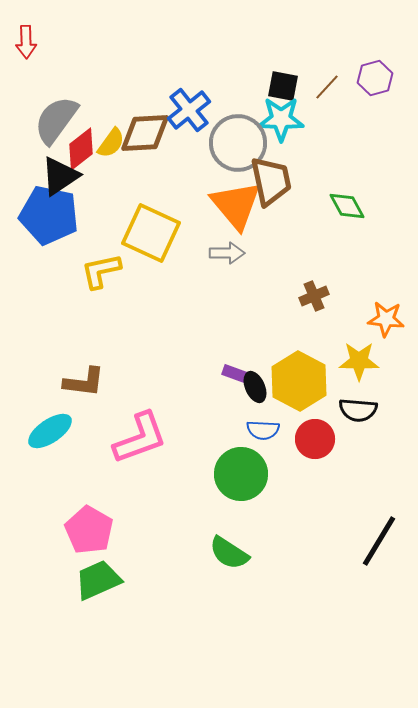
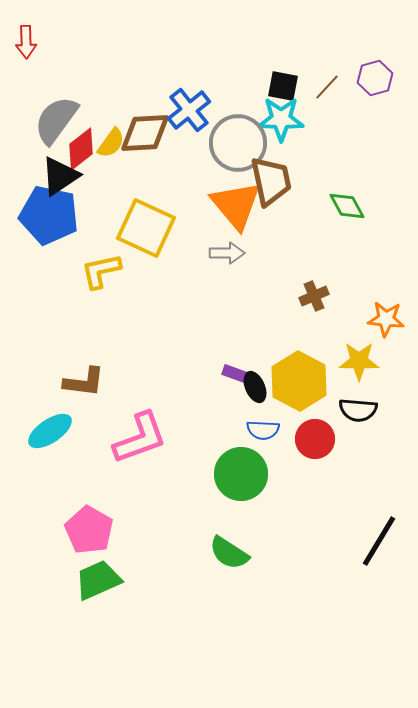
yellow square: moved 5 px left, 5 px up
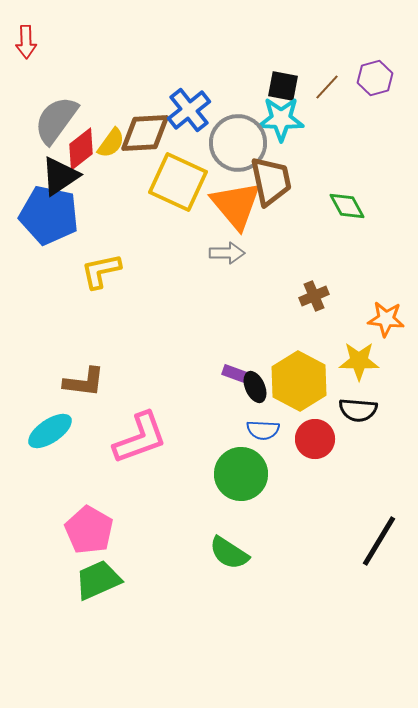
yellow square: moved 32 px right, 46 px up
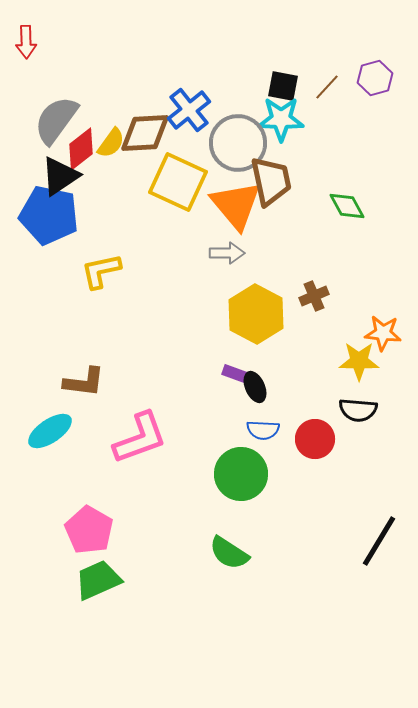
orange star: moved 3 px left, 14 px down
yellow hexagon: moved 43 px left, 67 px up
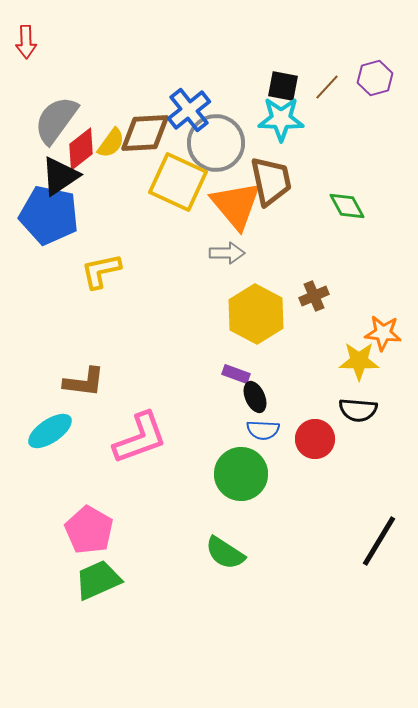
gray circle: moved 22 px left
black ellipse: moved 10 px down
green semicircle: moved 4 px left
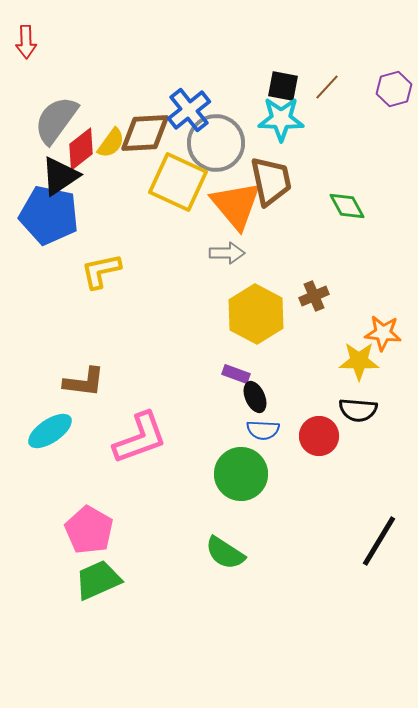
purple hexagon: moved 19 px right, 11 px down
red circle: moved 4 px right, 3 px up
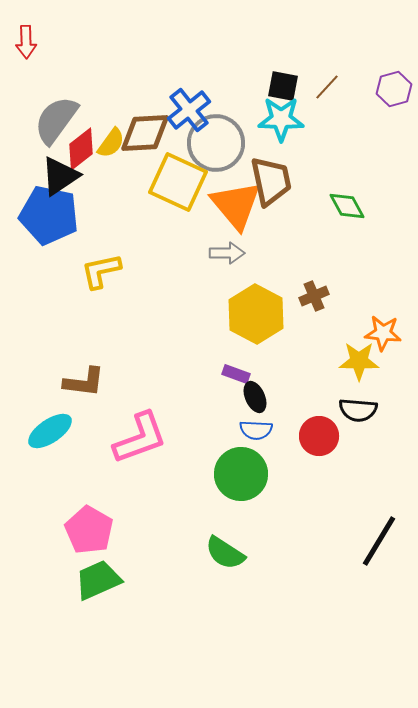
blue semicircle: moved 7 px left
